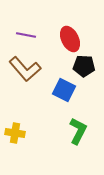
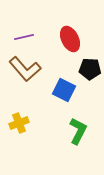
purple line: moved 2 px left, 2 px down; rotated 24 degrees counterclockwise
black pentagon: moved 6 px right, 3 px down
yellow cross: moved 4 px right, 10 px up; rotated 30 degrees counterclockwise
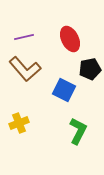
black pentagon: rotated 15 degrees counterclockwise
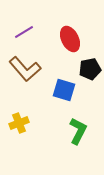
purple line: moved 5 px up; rotated 18 degrees counterclockwise
blue square: rotated 10 degrees counterclockwise
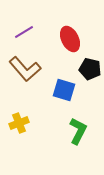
black pentagon: rotated 25 degrees clockwise
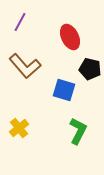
purple line: moved 4 px left, 10 px up; rotated 30 degrees counterclockwise
red ellipse: moved 2 px up
brown L-shape: moved 3 px up
yellow cross: moved 5 px down; rotated 18 degrees counterclockwise
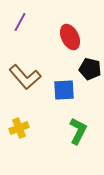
brown L-shape: moved 11 px down
blue square: rotated 20 degrees counterclockwise
yellow cross: rotated 18 degrees clockwise
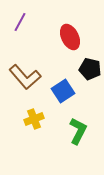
blue square: moved 1 px left, 1 px down; rotated 30 degrees counterclockwise
yellow cross: moved 15 px right, 9 px up
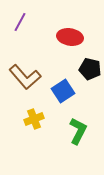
red ellipse: rotated 55 degrees counterclockwise
